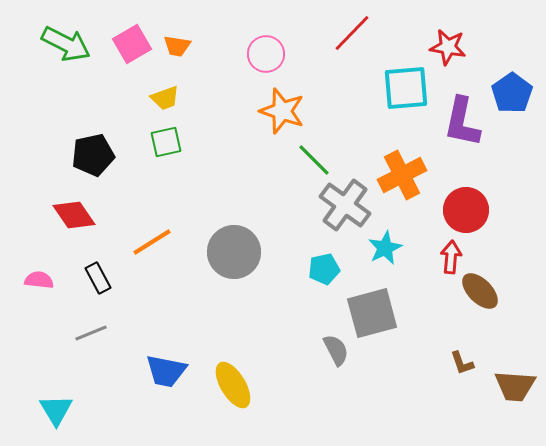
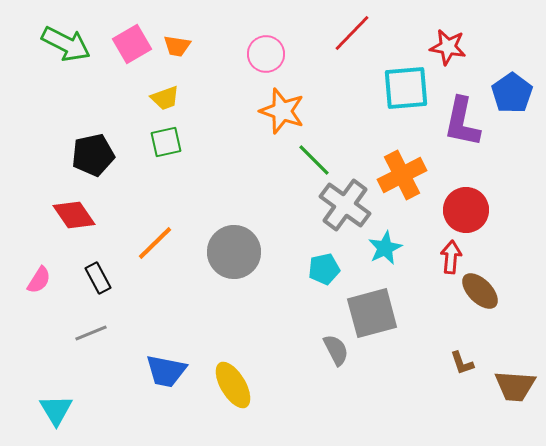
orange line: moved 3 px right, 1 px down; rotated 12 degrees counterclockwise
pink semicircle: rotated 116 degrees clockwise
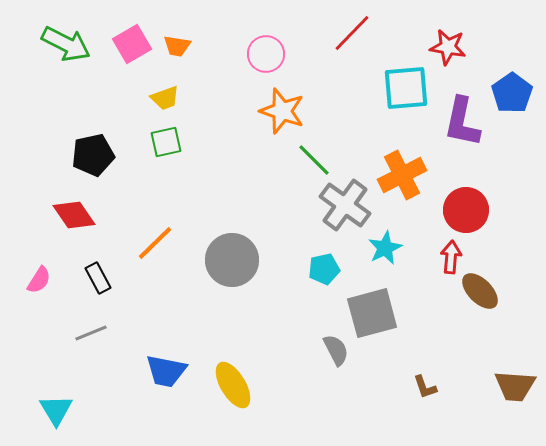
gray circle: moved 2 px left, 8 px down
brown L-shape: moved 37 px left, 24 px down
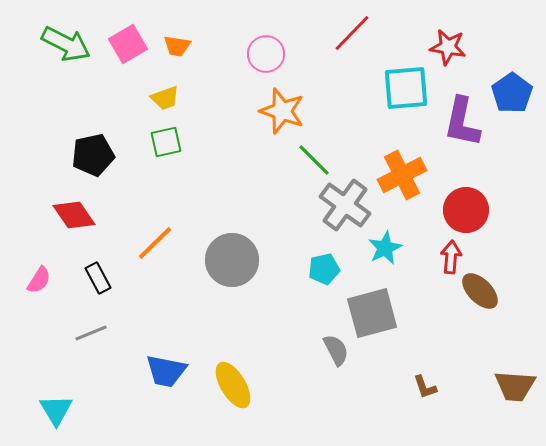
pink square: moved 4 px left
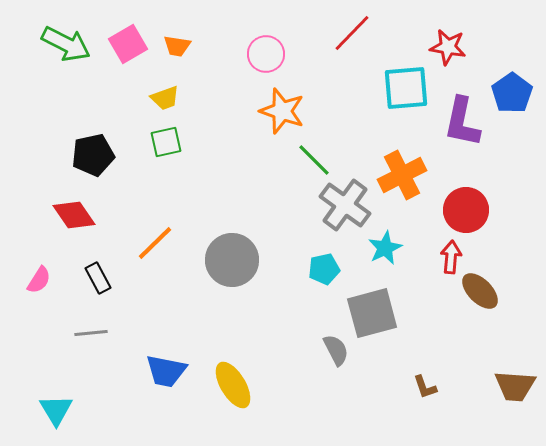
gray line: rotated 16 degrees clockwise
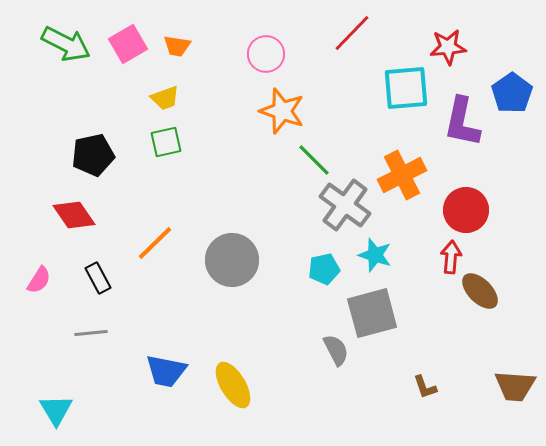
red star: rotated 15 degrees counterclockwise
cyan star: moved 10 px left, 7 px down; rotated 28 degrees counterclockwise
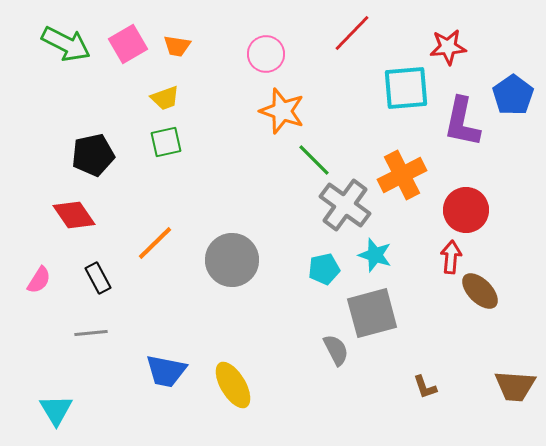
blue pentagon: moved 1 px right, 2 px down
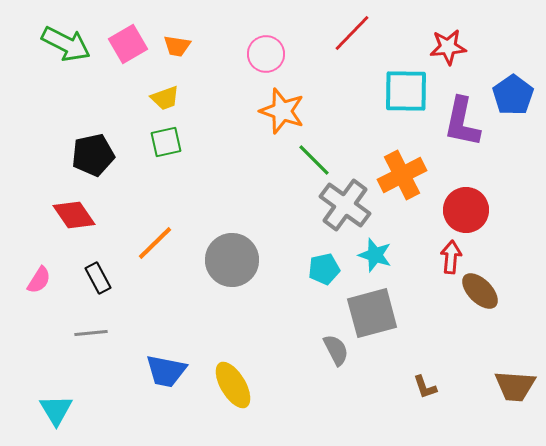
cyan square: moved 3 px down; rotated 6 degrees clockwise
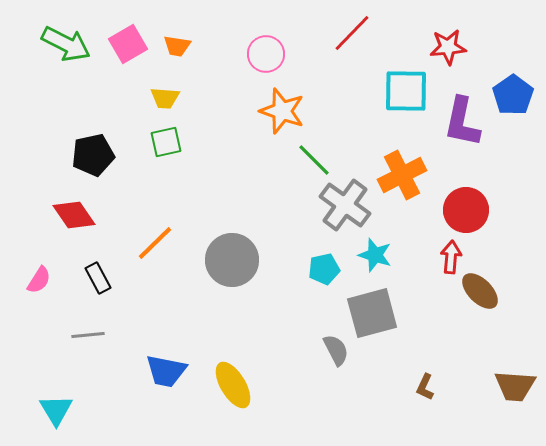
yellow trapezoid: rotated 24 degrees clockwise
gray line: moved 3 px left, 2 px down
brown L-shape: rotated 44 degrees clockwise
